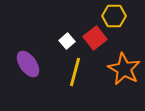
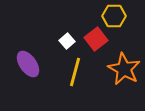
red square: moved 1 px right, 1 px down
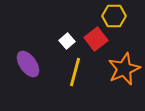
orange star: rotated 20 degrees clockwise
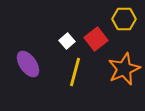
yellow hexagon: moved 10 px right, 3 px down
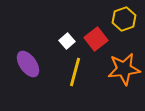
yellow hexagon: rotated 20 degrees counterclockwise
orange star: rotated 16 degrees clockwise
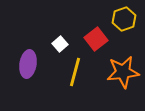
white square: moved 7 px left, 3 px down
purple ellipse: rotated 44 degrees clockwise
orange star: moved 1 px left, 3 px down
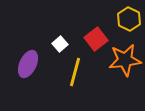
yellow hexagon: moved 5 px right; rotated 15 degrees counterclockwise
purple ellipse: rotated 16 degrees clockwise
orange star: moved 2 px right, 12 px up
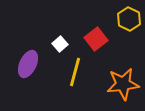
orange star: moved 2 px left, 24 px down
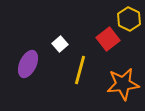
red square: moved 12 px right
yellow line: moved 5 px right, 2 px up
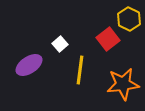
purple ellipse: moved 1 px right, 1 px down; rotated 32 degrees clockwise
yellow line: rotated 8 degrees counterclockwise
